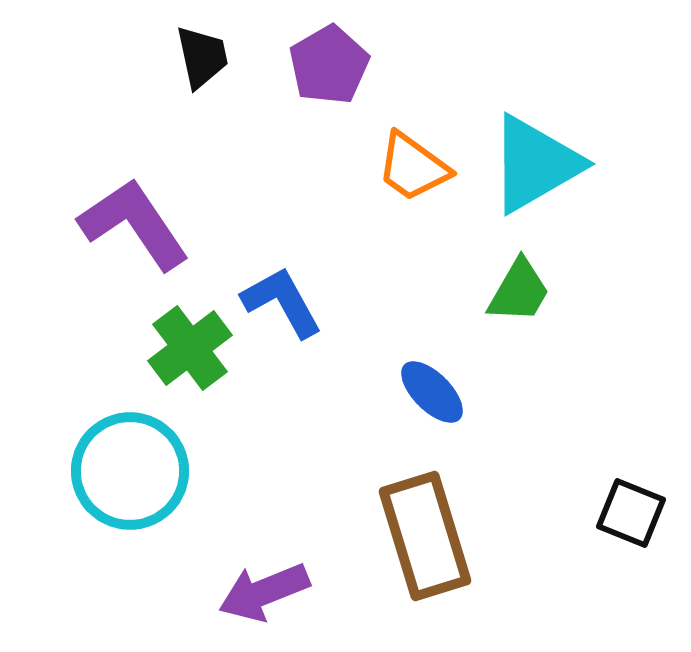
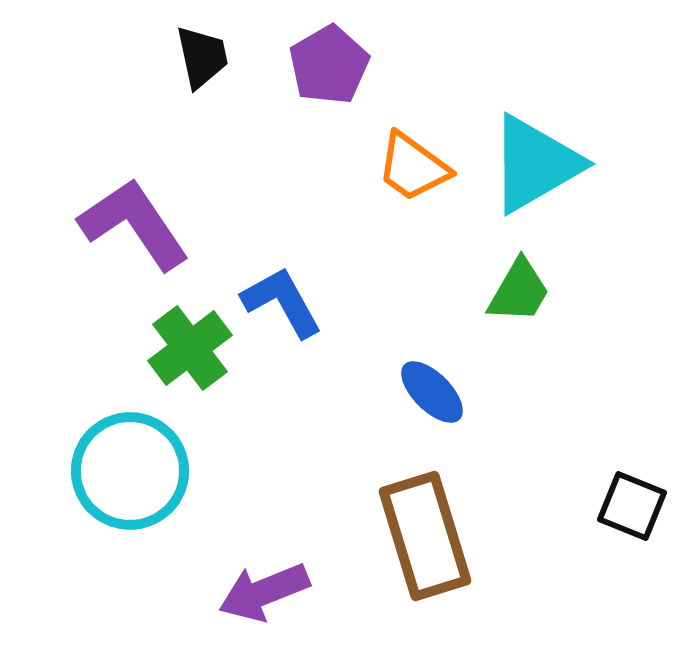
black square: moved 1 px right, 7 px up
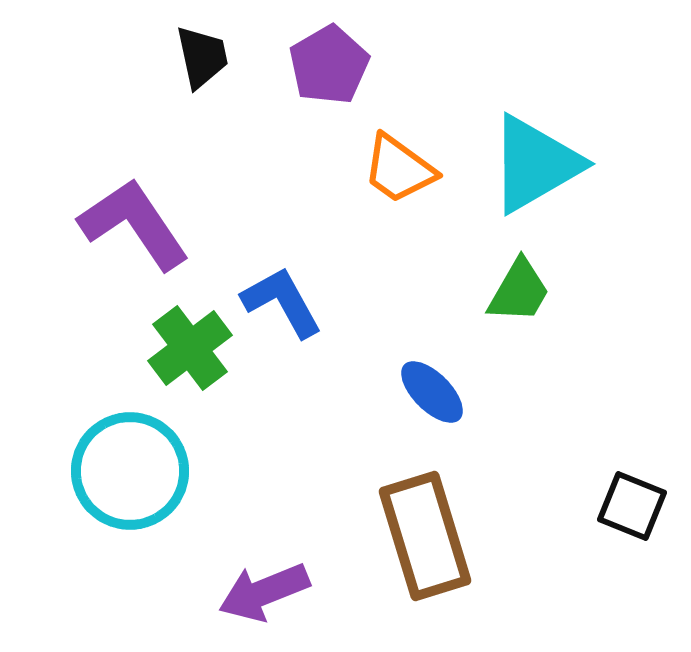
orange trapezoid: moved 14 px left, 2 px down
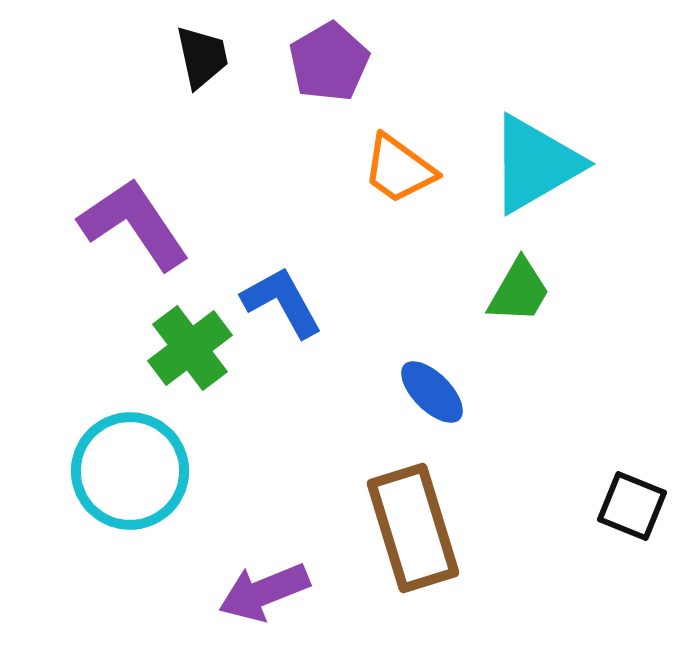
purple pentagon: moved 3 px up
brown rectangle: moved 12 px left, 8 px up
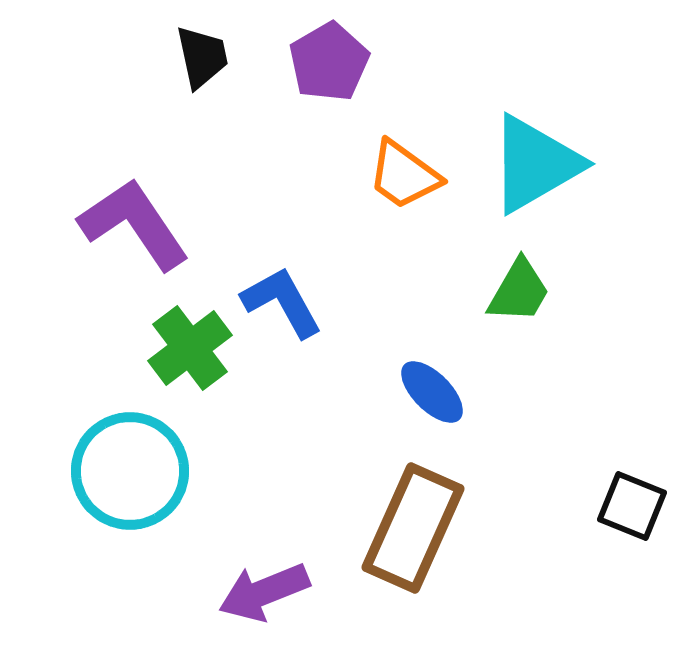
orange trapezoid: moved 5 px right, 6 px down
brown rectangle: rotated 41 degrees clockwise
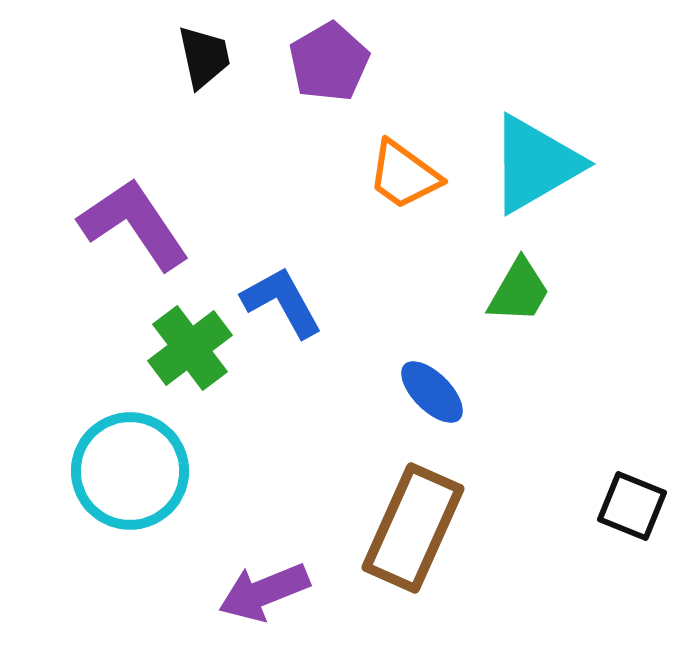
black trapezoid: moved 2 px right
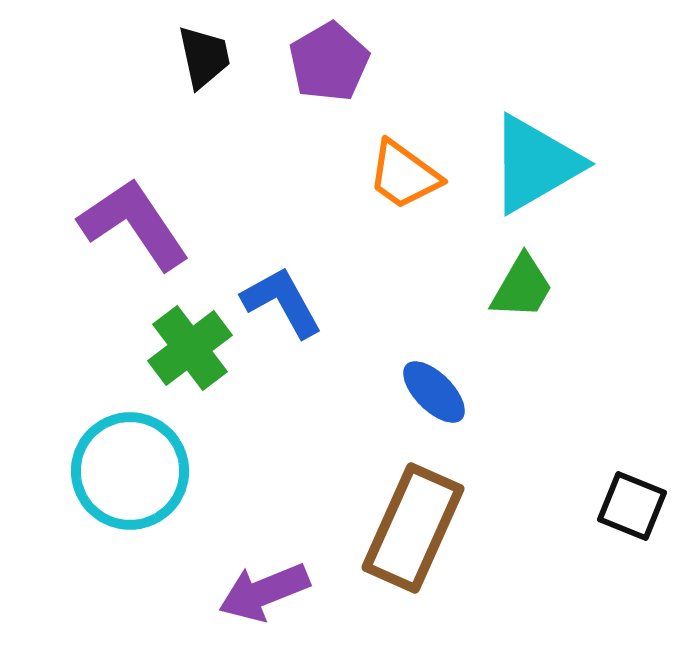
green trapezoid: moved 3 px right, 4 px up
blue ellipse: moved 2 px right
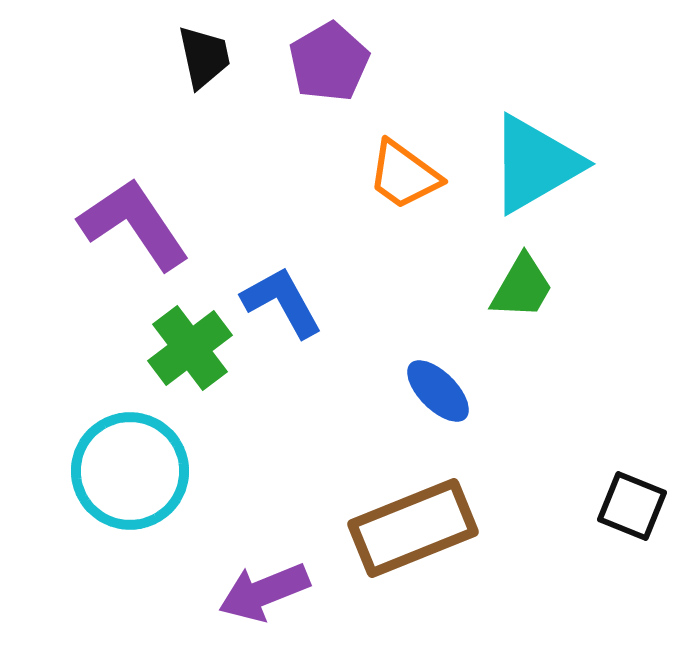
blue ellipse: moved 4 px right, 1 px up
brown rectangle: rotated 44 degrees clockwise
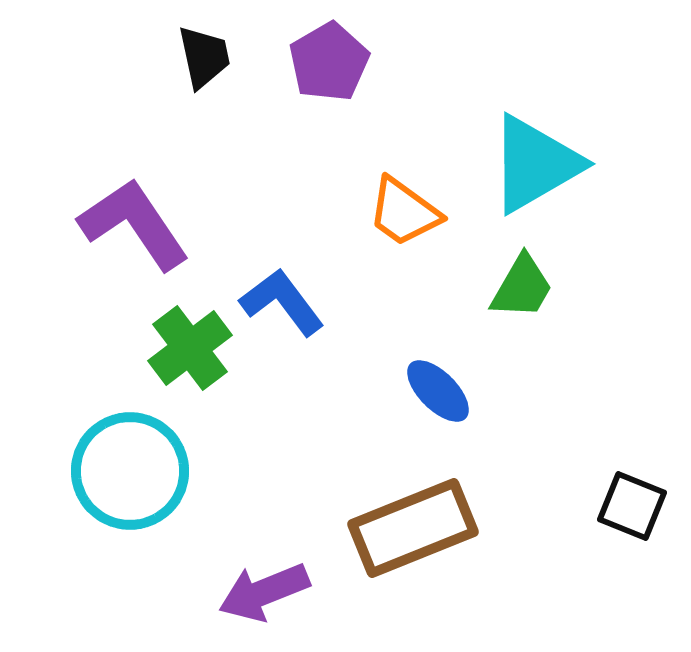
orange trapezoid: moved 37 px down
blue L-shape: rotated 8 degrees counterclockwise
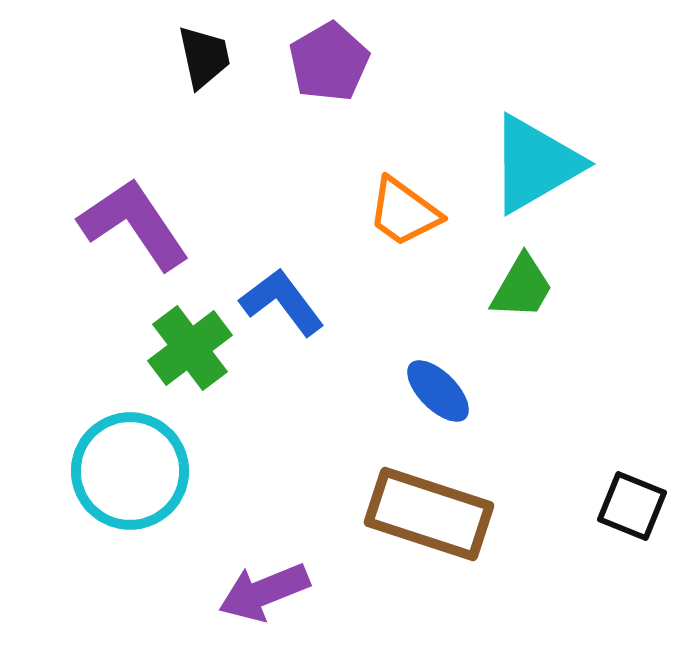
brown rectangle: moved 16 px right, 14 px up; rotated 40 degrees clockwise
